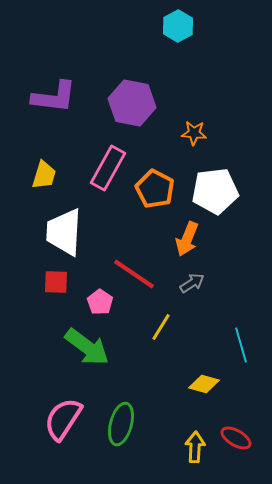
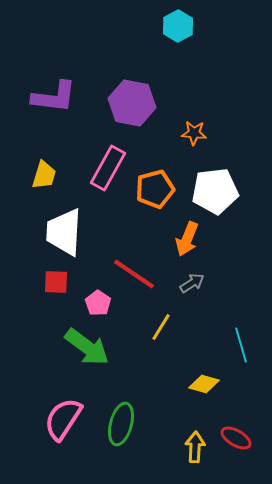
orange pentagon: rotated 30 degrees clockwise
pink pentagon: moved 2 px left, 1 px down
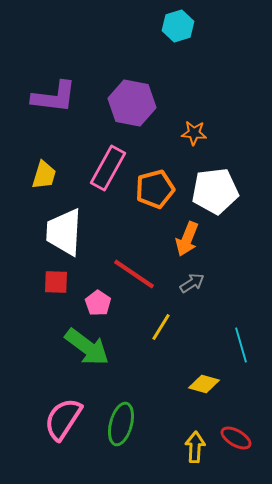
cyan hexagon: rotated 12 degrees clockwise
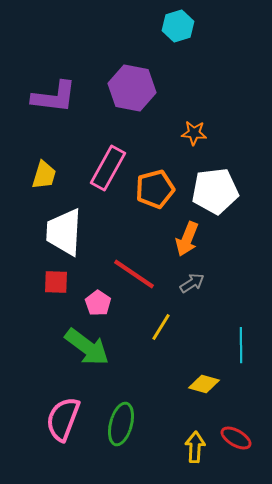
purple hexagon: moved 15 px up
cyan line: rotated 16 degrees clockwise
pink semicircle: rotated 12 degrees counterclockwise
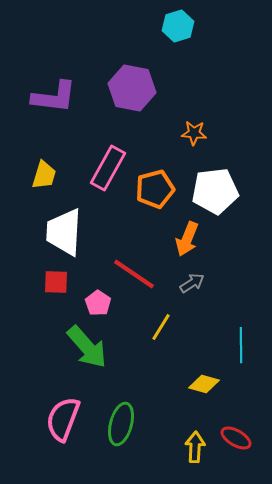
green arrow: rotated 12 degrees clockwise
